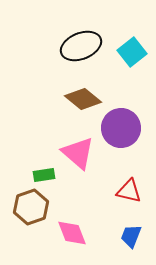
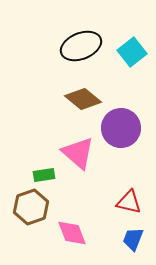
red triangle: moved 11 px down
blue trapezoid: moved 2 px right, 3 px down
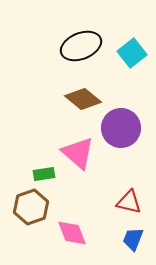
cyan square: moved 1 px down
green rectangle: moved 1 px up
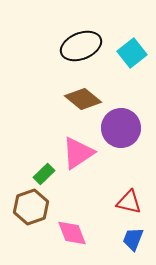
pink triangle: rotated 45 degrees clockwise
green rectangle: rotated 35 degrees counterclockwise
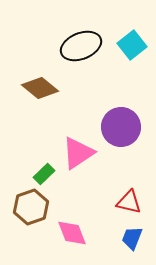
cyan square: moved 8 px up
brown diamond: moved 43 px left, 11 px up
purple circle: moved 1 px up
blue trapezoid: moved 1 px left, 1 px up
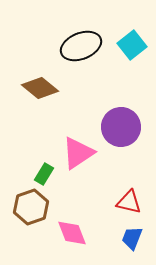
green rectangle: rotated 15 degrees counterclockwise
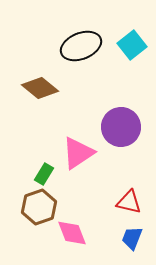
brown hexagon: moved 8 px right
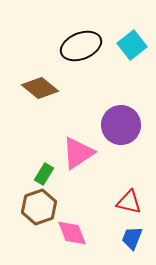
purple circle: moved 2 px up
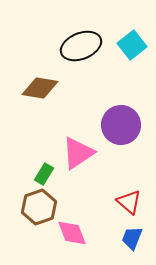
brown diamond: rotated 30 degrees counterclockwise
red triangle: rotated 28 degrees clockwise
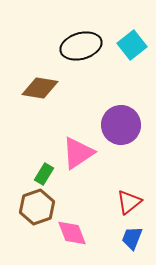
black ellipse: rotated 6 degrees clockwise
red triangle: rotated 40 degrees clockwise
brown hexagon: moved 2 px left
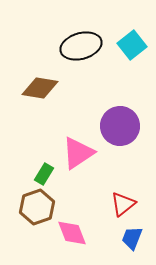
purple circle: moved 1 px left, 1 px down
red triangle: moved 6 px left, 2 px down
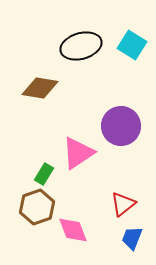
cyan square: rotated 20 degrees counterclockwise
purple circle: moved 1 px right
pink diamond: moved 1 px right, 3 px up
